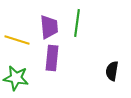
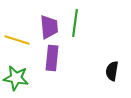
green line: moved 2 px left
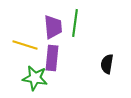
purple trapezoid: moved 4 px right
yellow line: moved 8 px right, 5 px down
black semicircle: moved 5 px left, 7 px up
green star: moved 19 px right
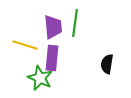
green star: moved 5 px right; rotated 15 degrees clockwise
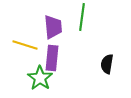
green line: moved 7 px right, 6 px up
green star: rotated 10 degrees clockwise
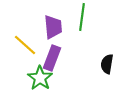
yellow line: rotated 25 degrees clockwise
purple rectangle: rotated 15 degrees clockwise
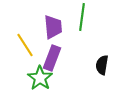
yellow line: rotated 15 degrees clockwise
black semicircle: moved 5 px left, 1 px down
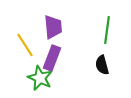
green line: moved 25 px right, 13 px down
black semicircle: rotated 24 degrees counterclockwise
green star: rotated 10 degrees counterclockwise
